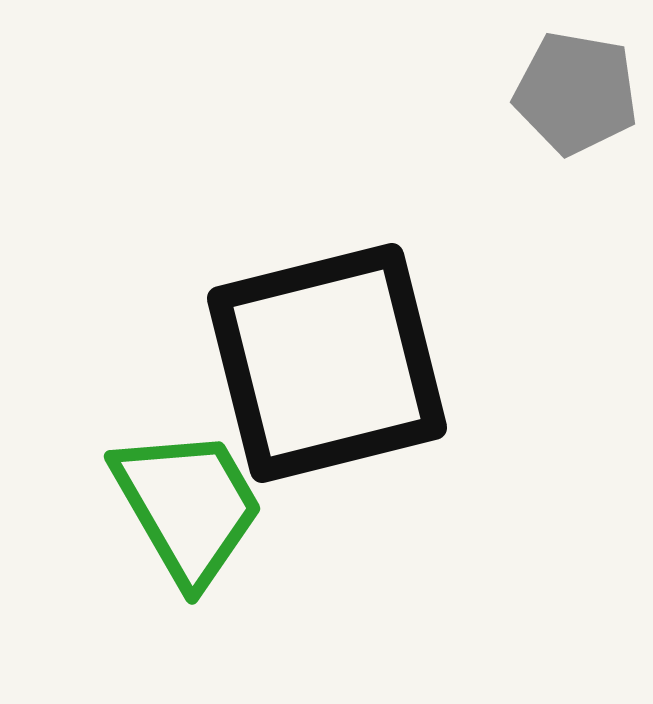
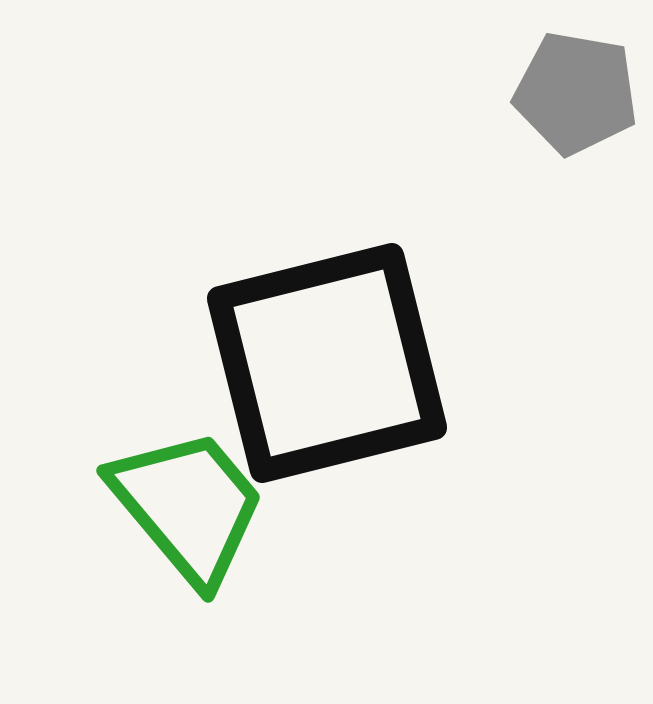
green trapezoid: rotated 10 degrees counterclockwise
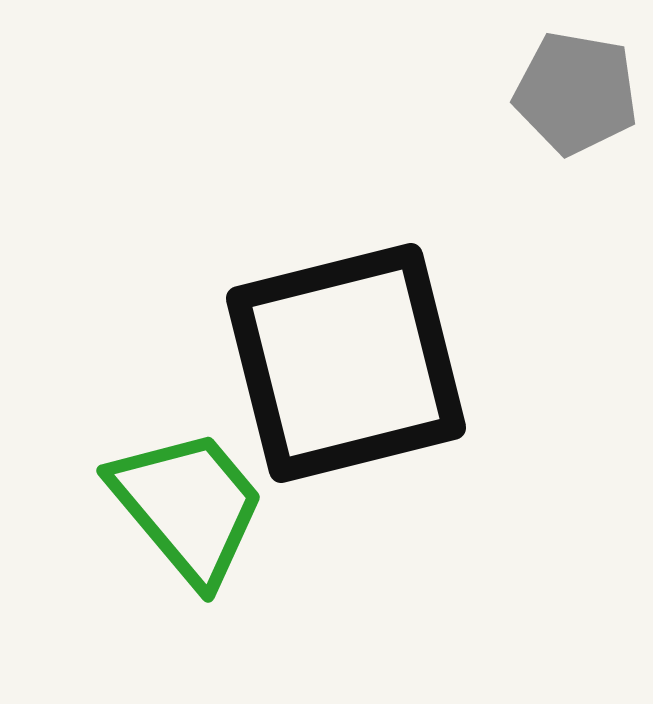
black square: moved 19 px right
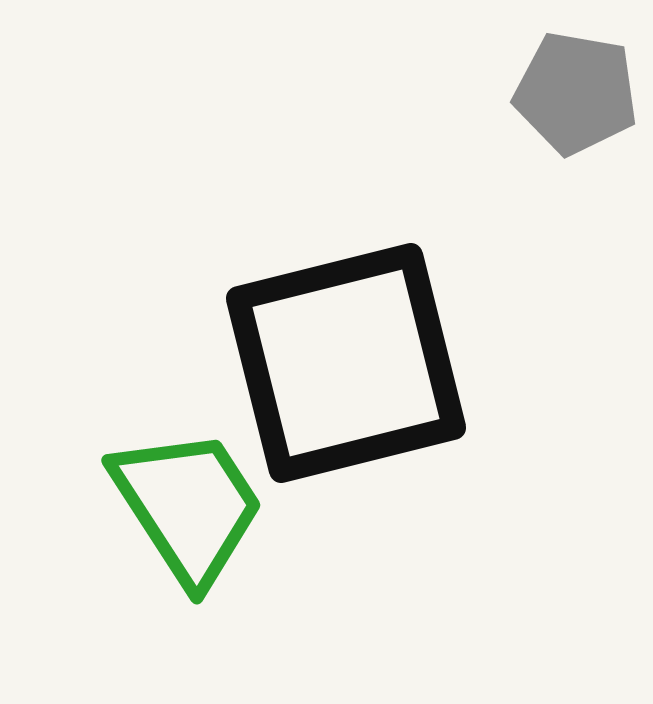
green trapezoid: rotated 7 degrees clockwise
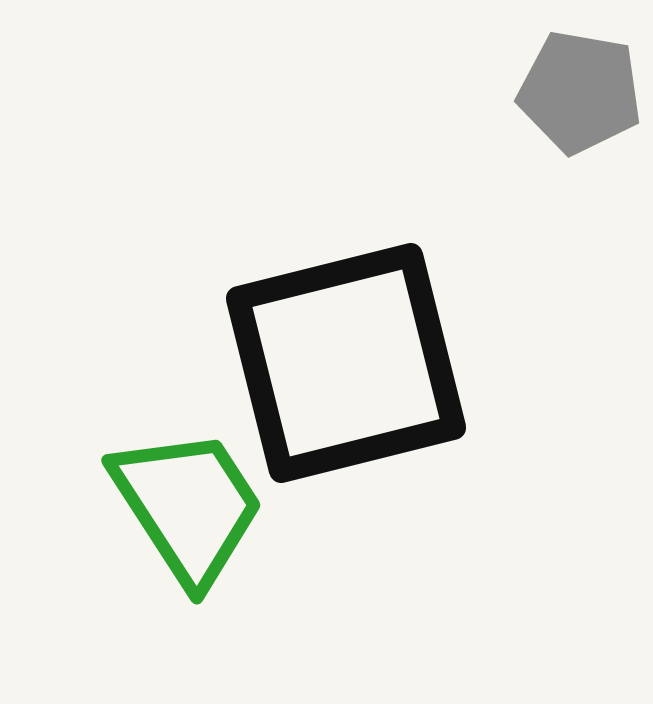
gray pentagon: moved 4 px right, 1 px up
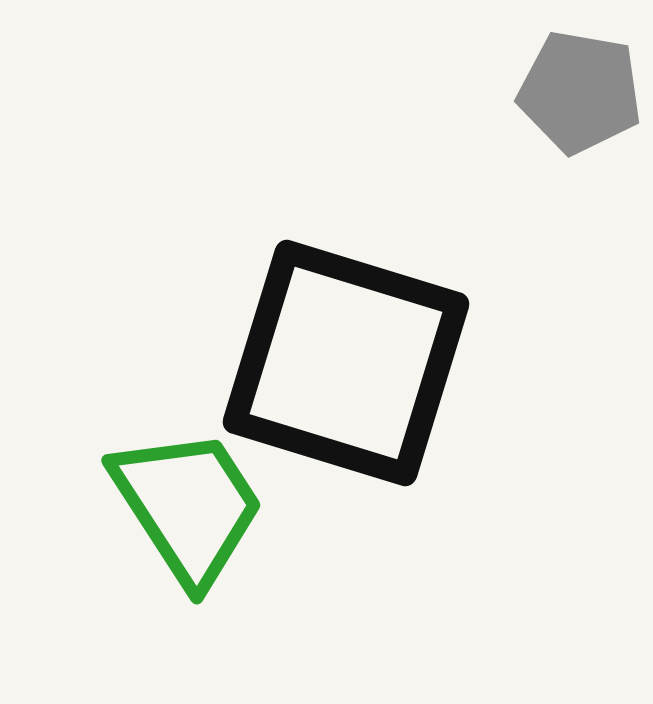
black square: rotated 31 degrees clockwise
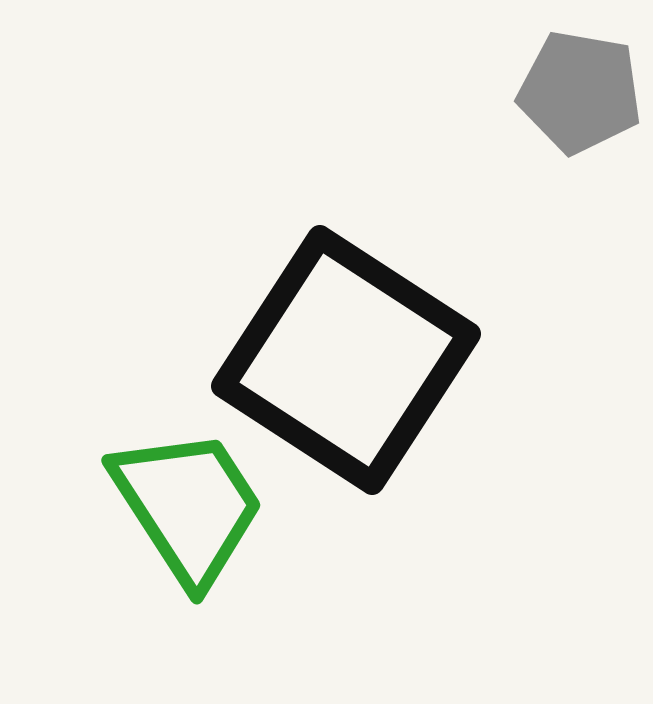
black square: moved 3 px up; rotated 16 degrees clockwise
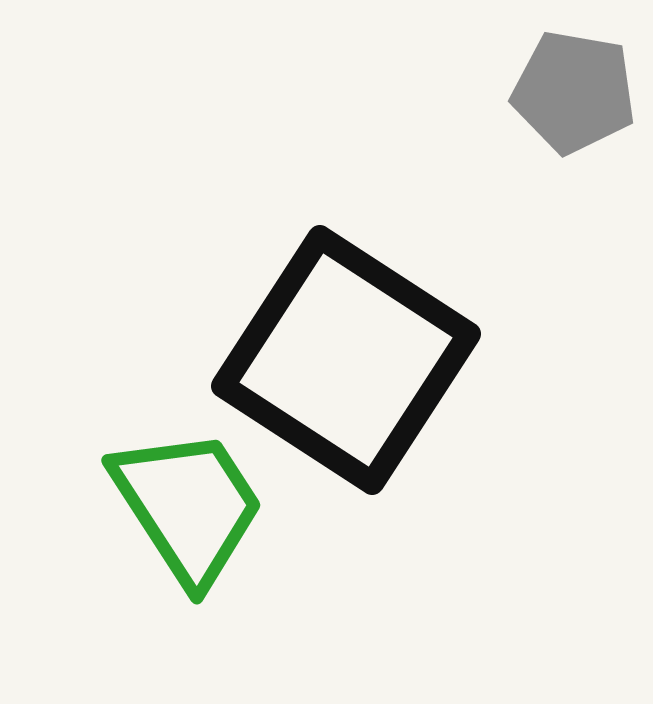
gray pentagon: moved 6 px left
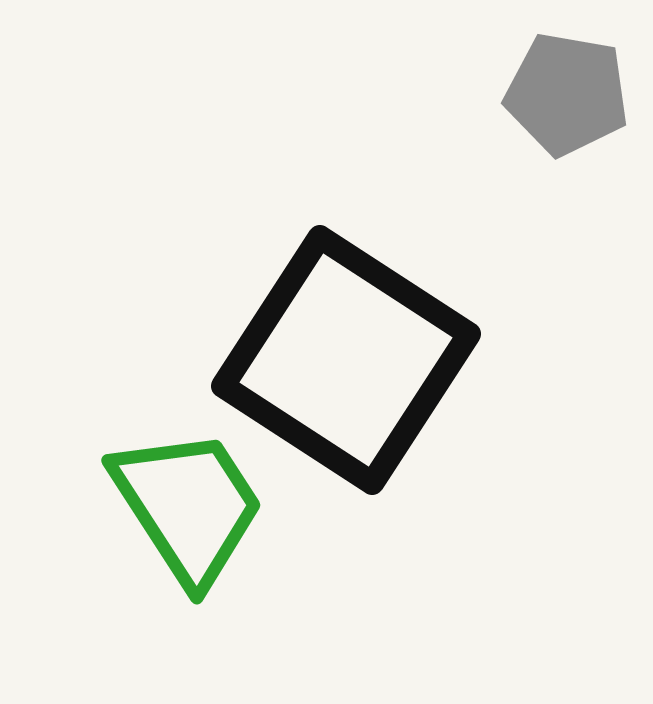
gray pentagon: moved 7 px left, 2 px down
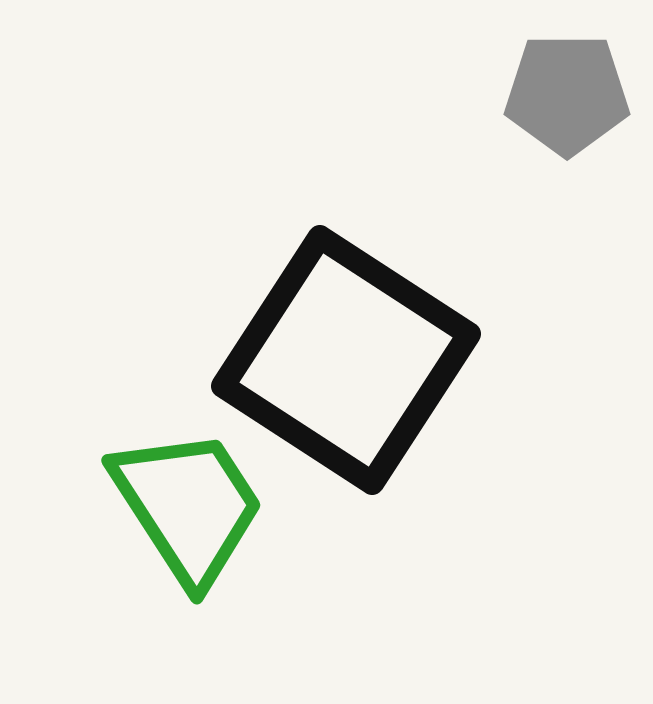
gray pentagon: rotated 10 degrees counterclockwise
